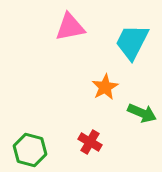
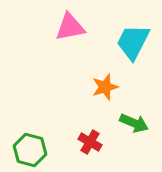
cyan trapezoid: moved 1 px right
orange star: rotated 12 degrees clockwise
green arrow: moved 8 px left, 10 px down
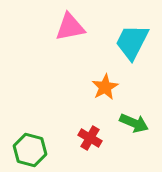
cyan trapezoid: moved 1 px left
orange star: rotated 12 degrees counterclockwise
red cross: moved 4 px up
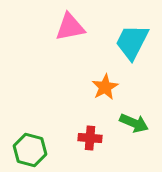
red cross: rotated 25 degrees counterclockwise
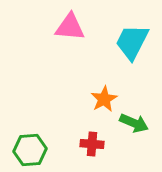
pink triangle: rotated 16 degrees clockwise
orange star: moved 1 px left, 12 px down
red cross: moved 2 px right, 6 px down
green hexagon: rotated 20 degrees counterclockwise
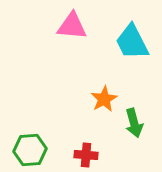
pink triangle: moved 2 px right, 1 px up
cyan trapezoid: rotated 54 degrees counterclockwise
green arrow: rotated 52 degrees clockwise
red cross: moved 6 px left, 11 px down
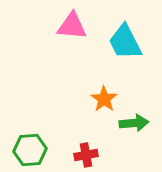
cyan trapezoid: moved 7 px left
orange star: rotated 8 degrees counterclockwise
green arrow: rotated 80 degrees counterclockwise
red cross: rotated 15 degrees counterclockwise
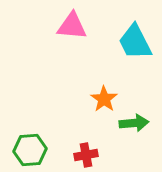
cyan trapezoid: moved 10 px right
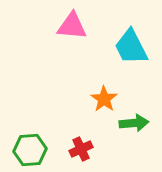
cyan trapezoid: moved 4 px left, 5 px down
red cross: moved 5 px left, 6 px up; rotated 15 degrees counterclockwise
